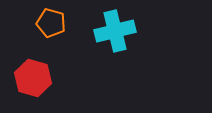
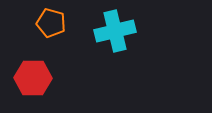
red hexagon: rotated 15 degrees counterclockwise
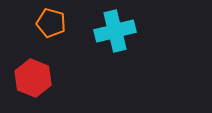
red hexagon: rotated 21 degrees clockwise
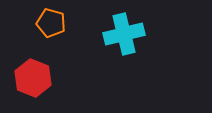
cyan cross: moved 9 px right, 3 px down
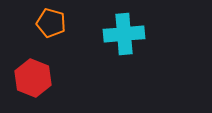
cyan cross: rotated 9 degrees clockwise
